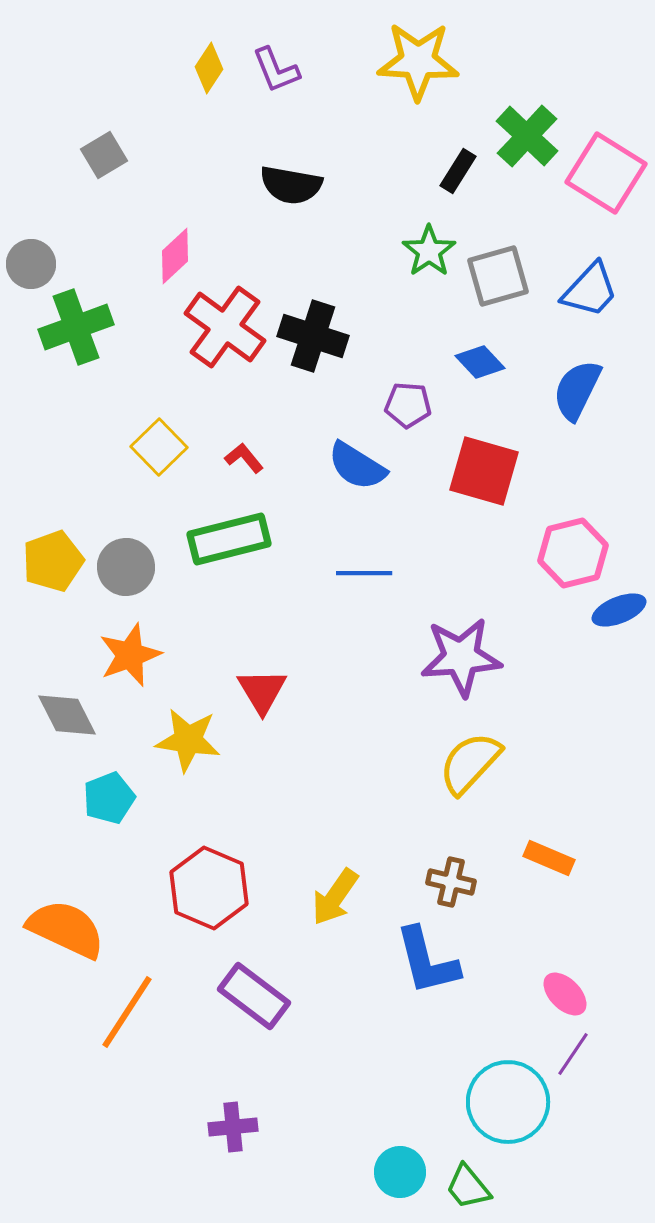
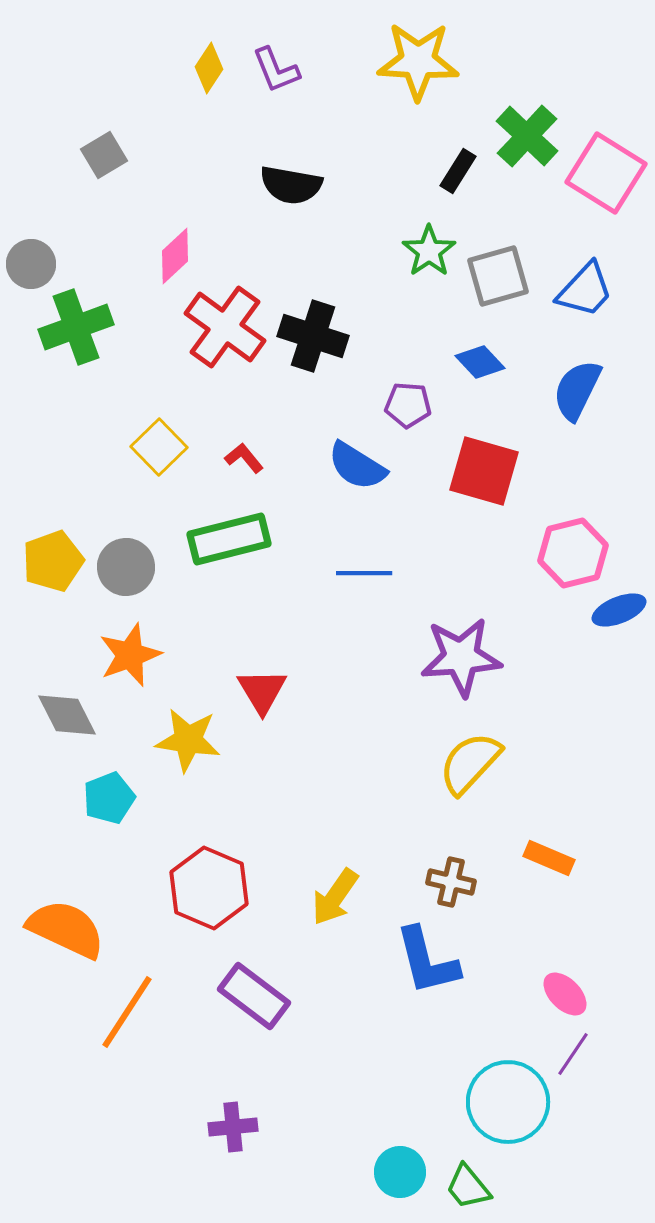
blue trapezoid at (590, 290): moved 5 px left
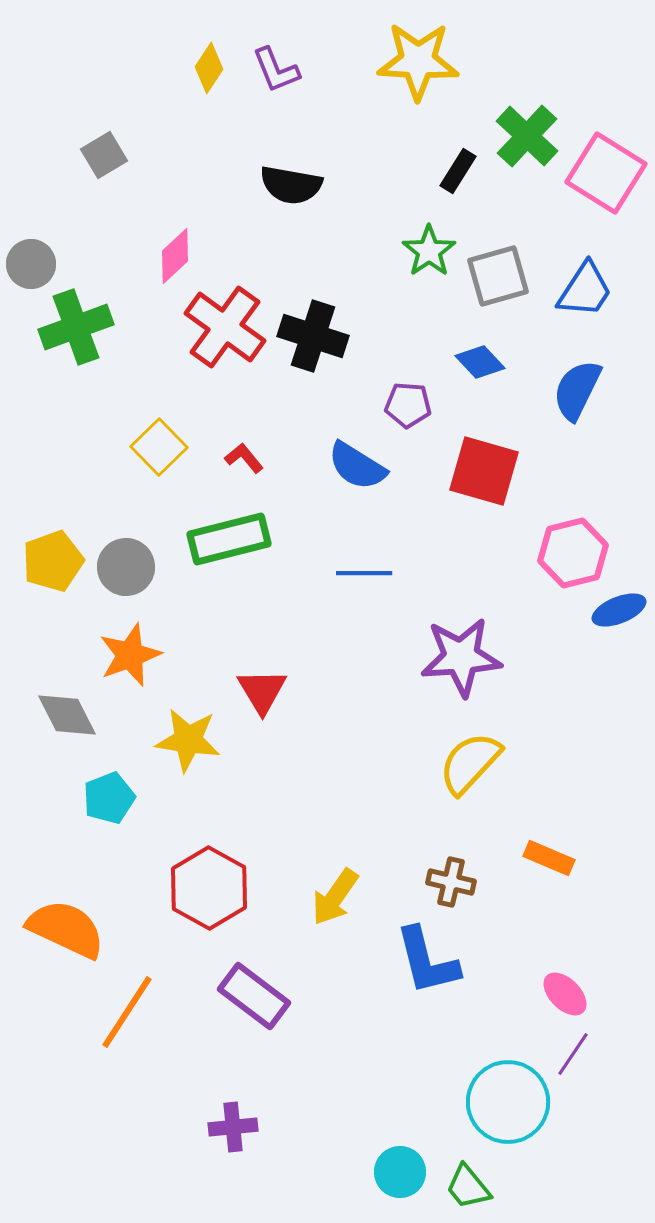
blue trapezoid at (585, 290): rotated 10 degrees counterclockwise
red hexagon at (209, 888): rotated 6 degrees clockwise
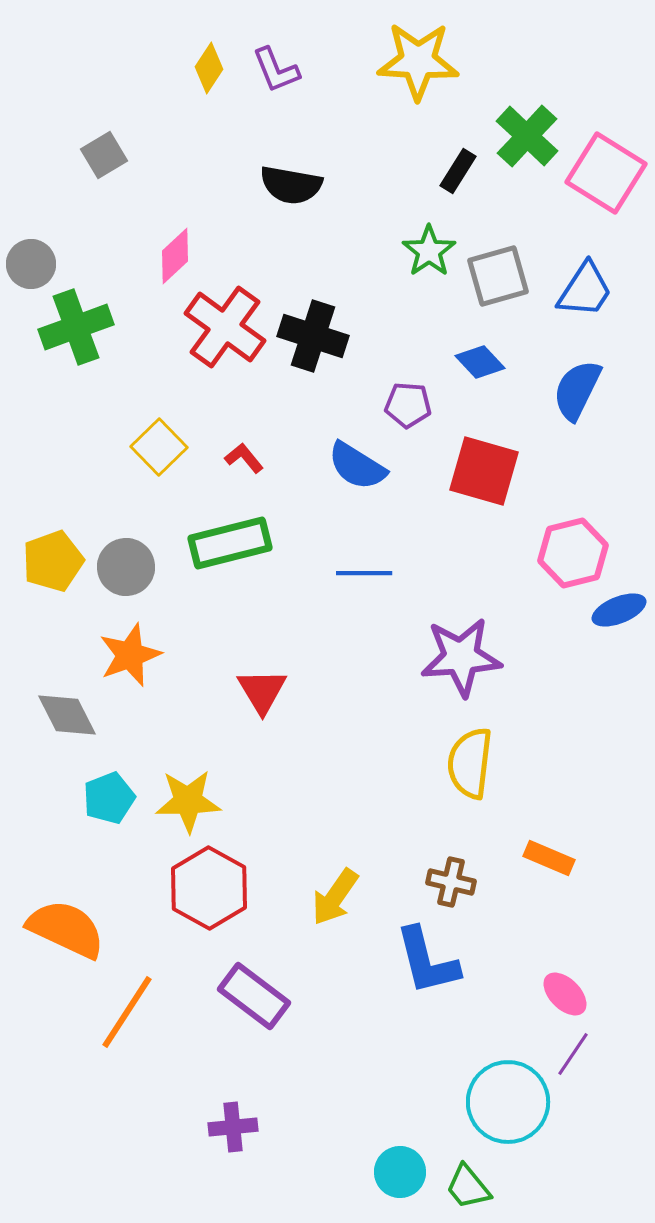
green rectangle at (229, 539): moved 1 px right, 4 px down
yellow star at (188, 740): moved 61 px down; rotated 10 degrees counterclockwise
yellow semicircle at (470, 763): rotated 36 degrees counterclockwise
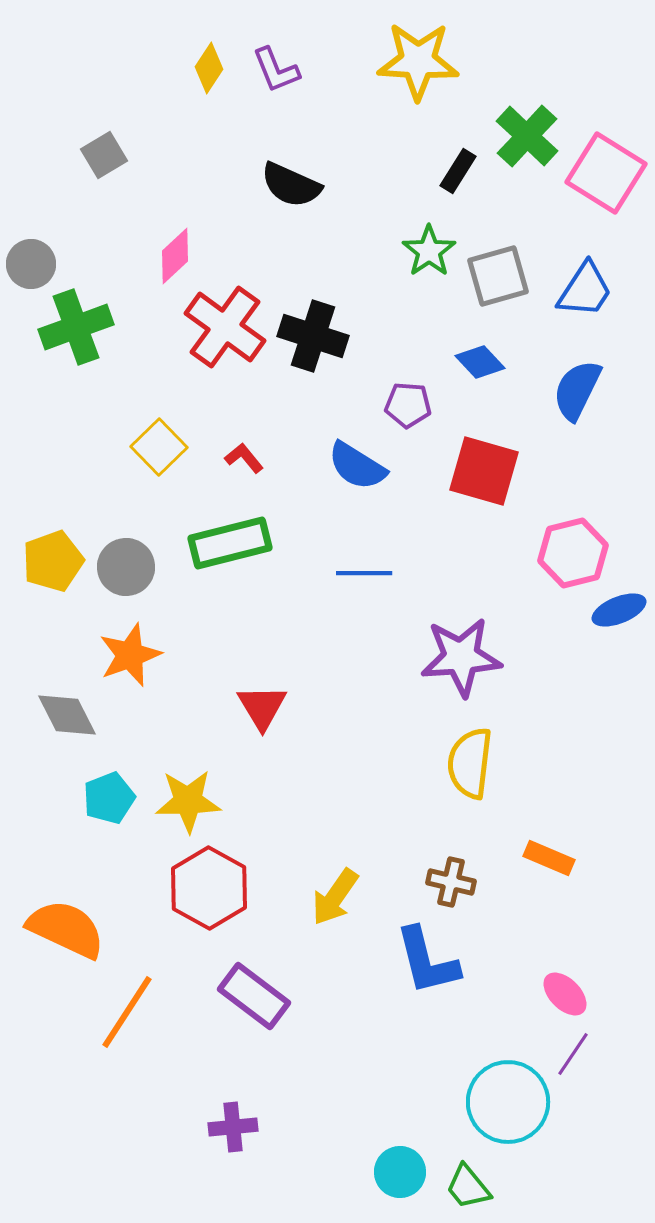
black semicircle at (291, 185): rotated 14 degrees clockwise
red triangle at (262, 691): moved 16 px down
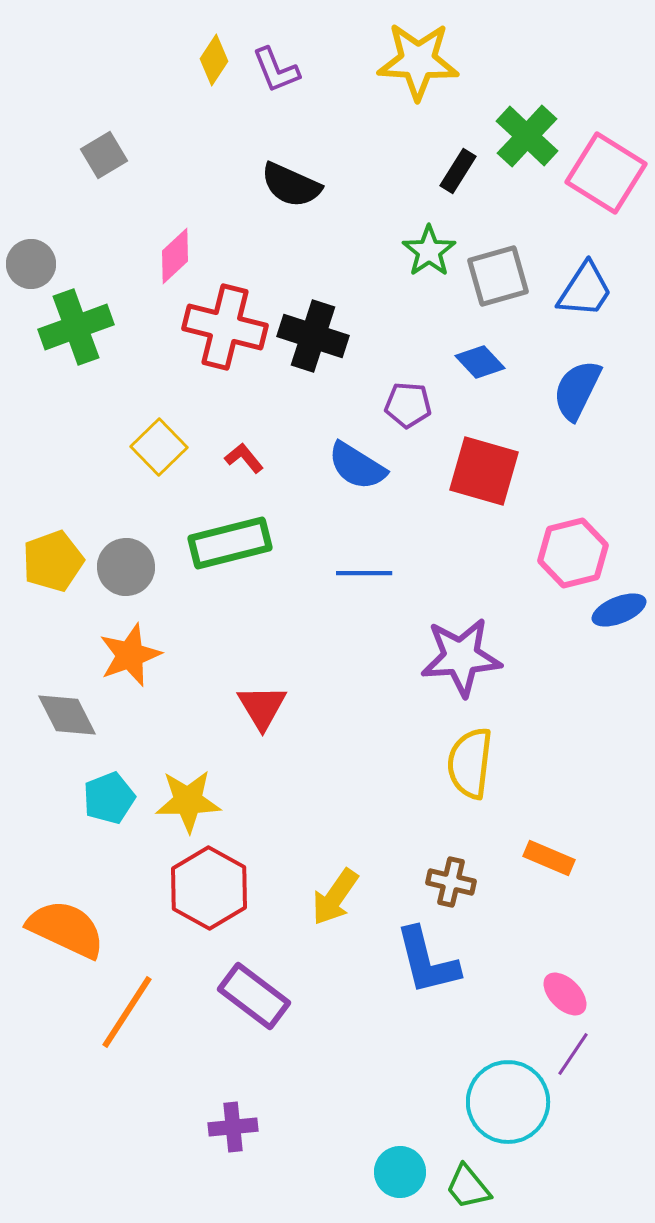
yellow diamond at (209, 68): moved 5 px right, 8 px up
red cross at (225, 327): rotated 22 degrees counterclockwise
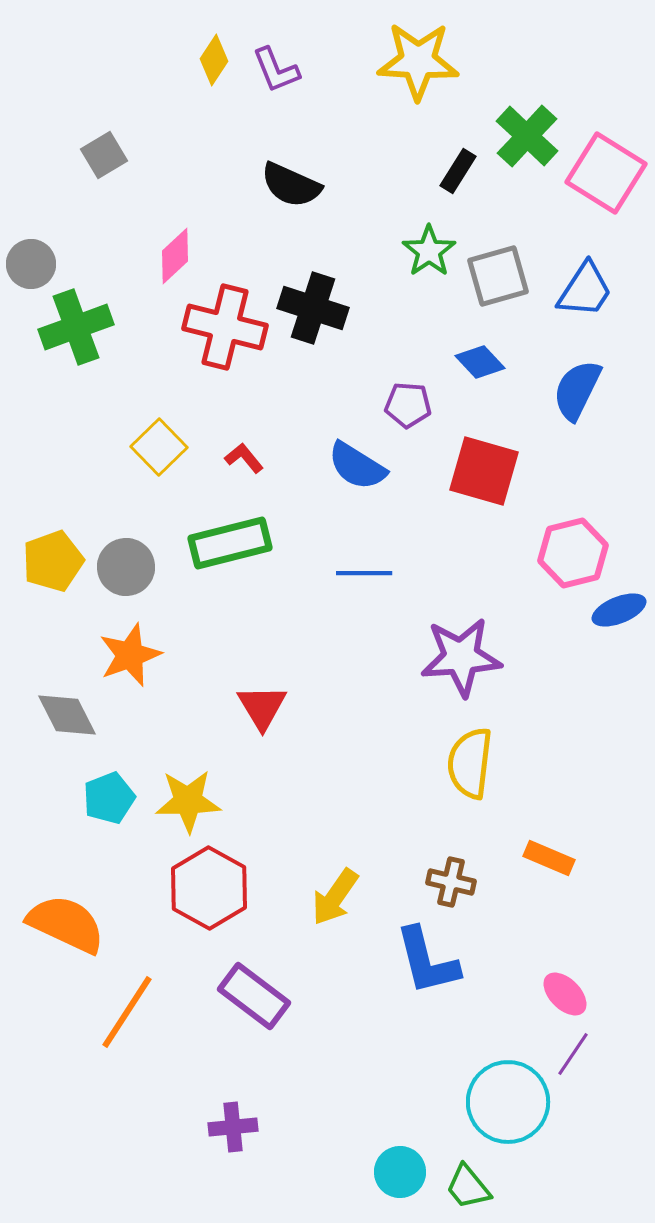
black cross at (313, 336): moved 28 px up
orange semicircle at (66, 929): moved 5 px up
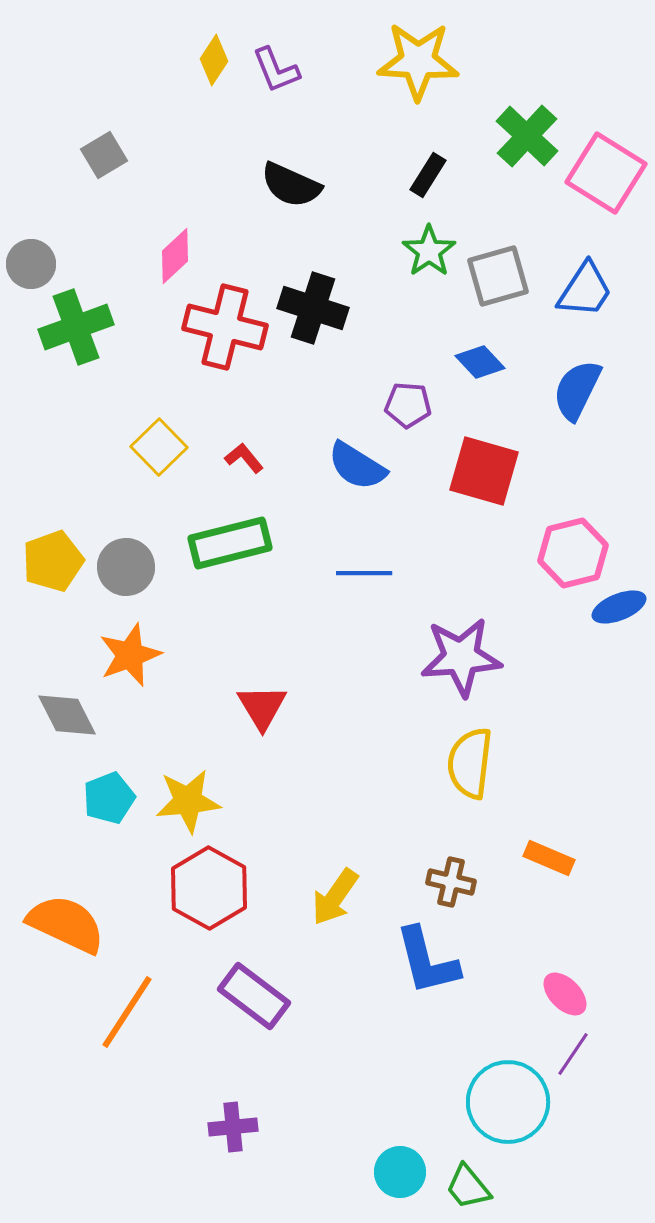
black rectangle at (458, 171): moved 30 px left, 4 px down
blue ellipse at (619, 610): moved 3 px up
yellow star at (188, 801): rotated 4 degrees counterclockwise
